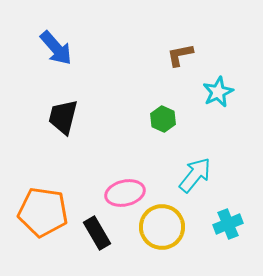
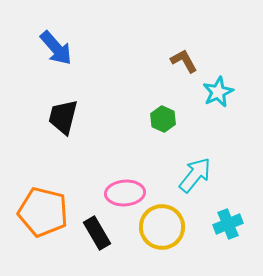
brown L-shape: moved 4 px right, 6 px down; rotated 72 degrees clockwise
pink ellipse: rotated 9 degrees clockwise
orange pentagon: rotated 6 degrees clockwise
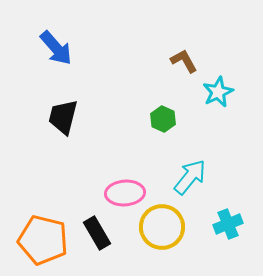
cyan arrow: moved 5 px left, 2 px down
orange pentagon: moved 28 px down
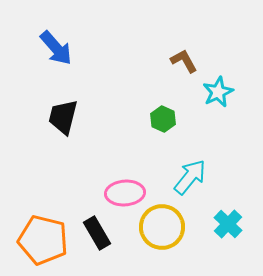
cyan cross: rotated 24 degrees counterclockwise
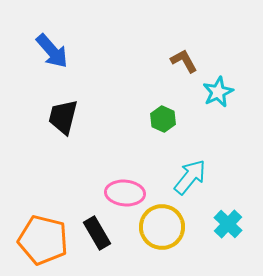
blue arrow: moved 4 px left, 3 px down
pink ellipse: rotated 9 degrees clockwise
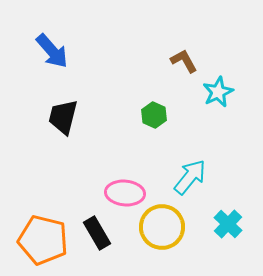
green hexagon: moved 9 px left, 4 px up
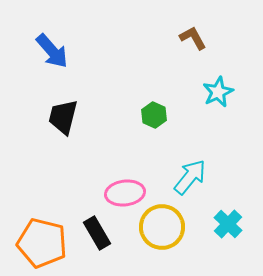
brown L-shape: moved 9 px right, 23 px up
pink ellipse: rotated 12 degrees counterclockwise
orange pentagon: moved 1 px left, 3 px down
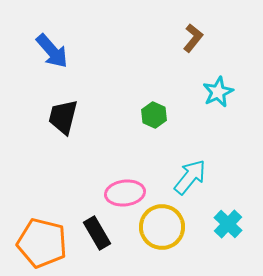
brown L-shape: rotated 68 degrees clockwise
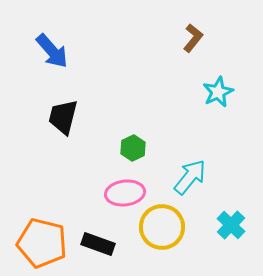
green hexagon: moved 21 px left, 33 px down; rotated 10 degrees clockwise
cyan cross: moved 3 px right, 1 px down
black rectangle: moved 1 px right, 11 px down; rotated 40 degrees counterclockwise
